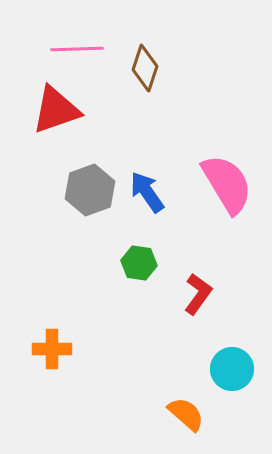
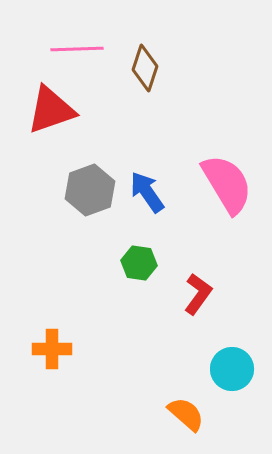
red triangle: moved 5 px left
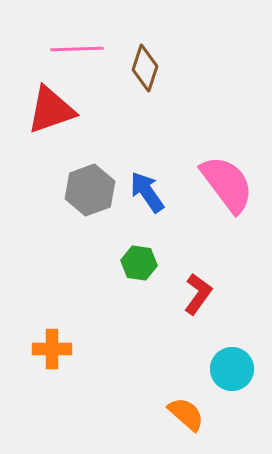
pink semicircle: rotated 6 degrees counterclockwise
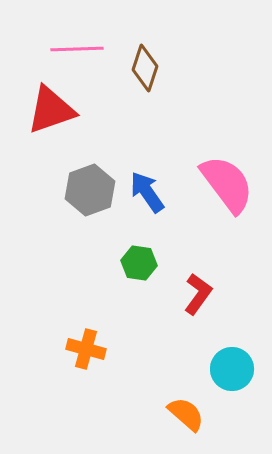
orange cross: moved 34 px right; rotated 15 degrees clockwise
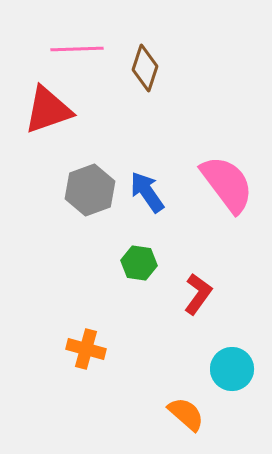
red triangle: moved 3 px left
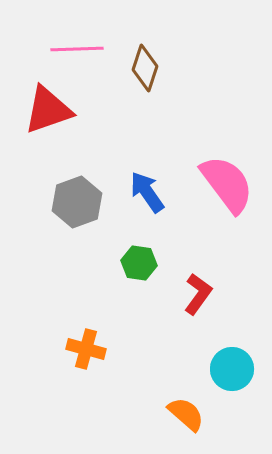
gray hexagon: moved 13 px left, 12 px down
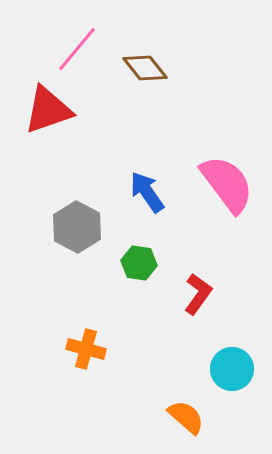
pink line: rotated 48 degrees counterclockwise
brown diamond: rotated 57 degrees counterclockwise
gray hexagon: moved 25 px down; rotated 12 degrees counterclockwise
orange semicircle: moved 3 px down
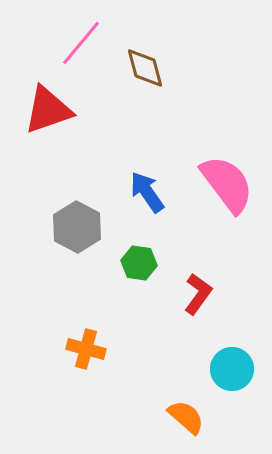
pink line: moved 4 px right, 6 px up
brown diamond: rotated 24 degrees clockwise
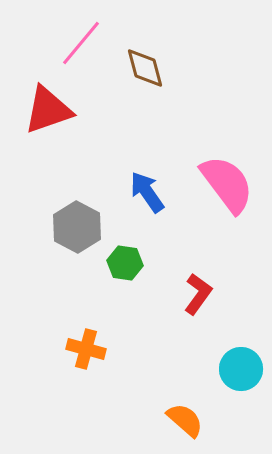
green hexagon: moved 14 px left
cyan circle: moved 9 px right
orange semicircle: moved 1 px left, 3 px down
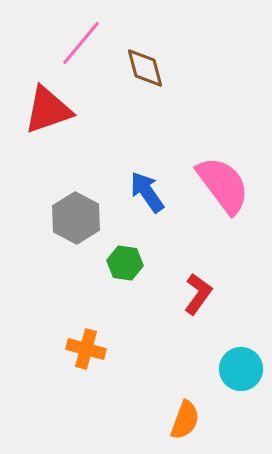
pink semicircle: moved 4 px left, 1 px down
gray hexagon: moved 1 px left, 9 px up
orange semicircle: rotated 69 degrees clockwise
